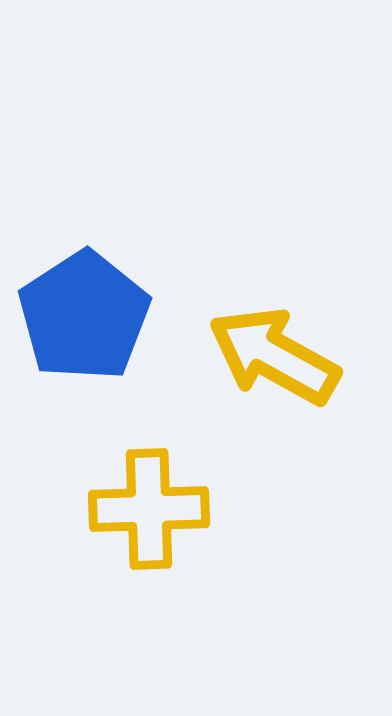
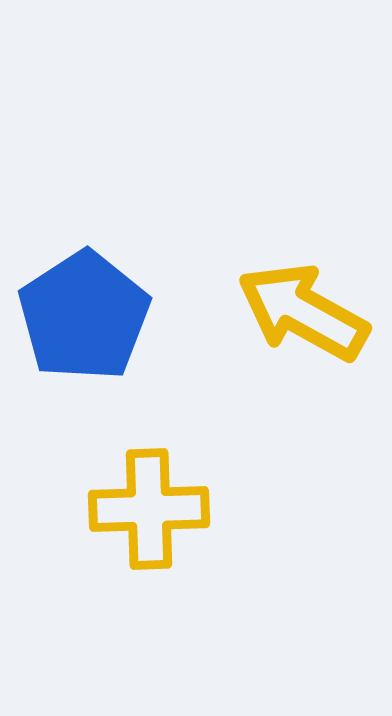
yellow arrow: moved 29 px right, 44 px up
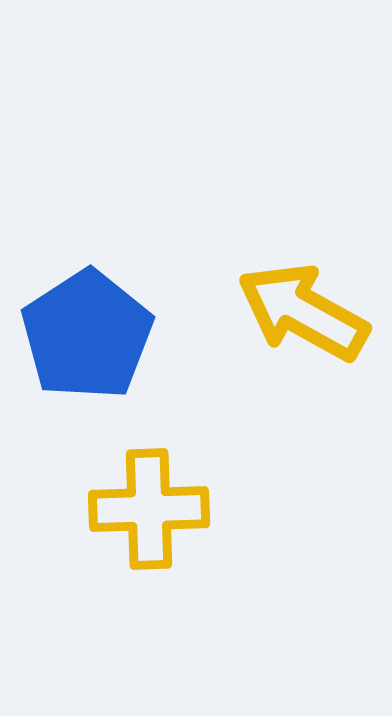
blue pentagon: moved 3 px right, 19 px down
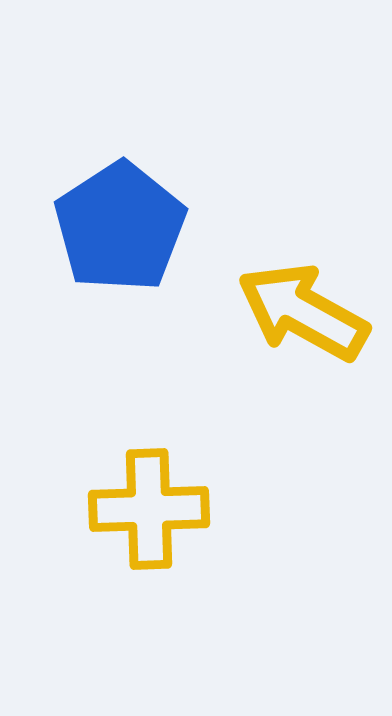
blue pentagon: moved 33 px right, 108 px up
